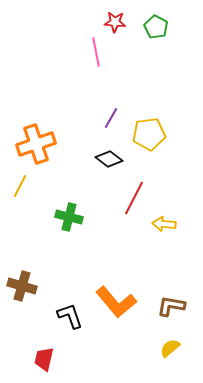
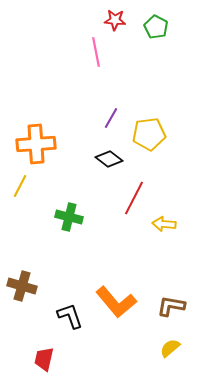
red star: moved 2 px up
orange cross: rotated 15 degrees clockwise
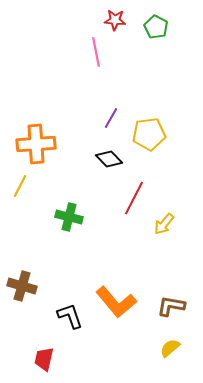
black diamond: rotated 8 degrees clockwise
yellow arrow: rotated 55 degrees counterclockwise
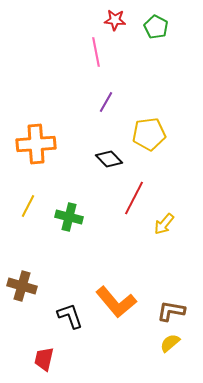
purple line: moved 5 px left, 16 px up
yellow line: moved 8 px right, 20 px down
brown L-shape: moved 5 px down
yellow semicircle: moved 5 px up
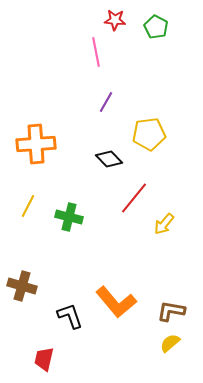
red line: rotated 12 degrees clockwise
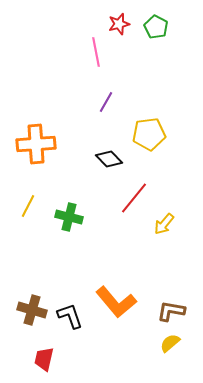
red star: moved 4 px right, 4 px down; rotated 20 degrees counterclockwise
brown cross: moved 10 px right, 24 px down
